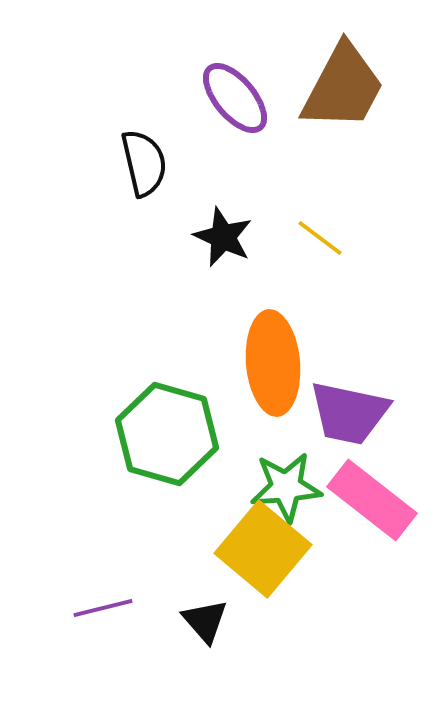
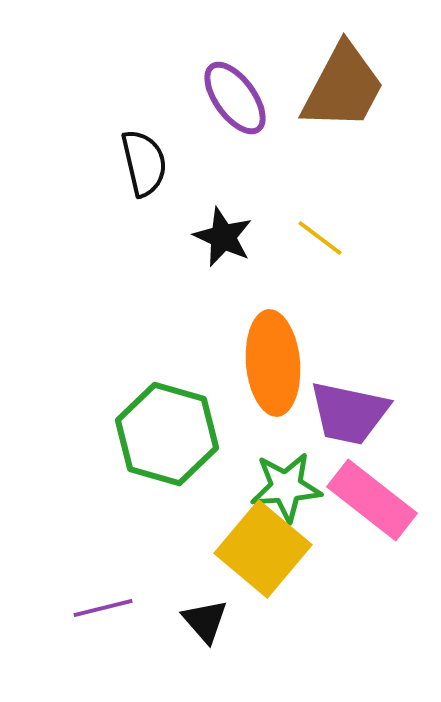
purple ellipse: rotated 4 degrees clockwise
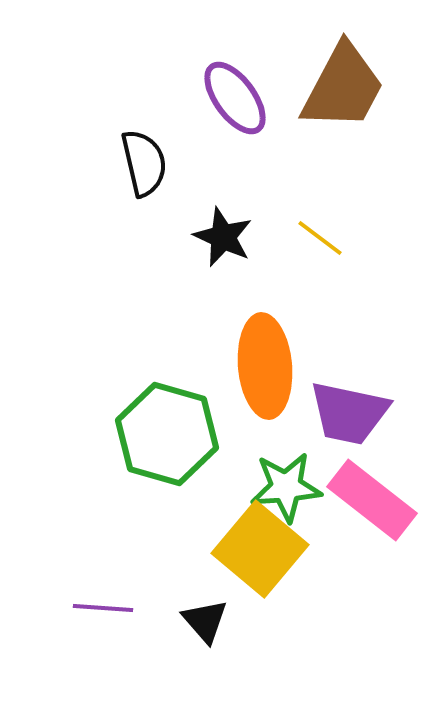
orange ellipse: moved 8 px left, 3 px down
yellow square: moved 3 px left
purple line: rotated 18 degrees clockwise
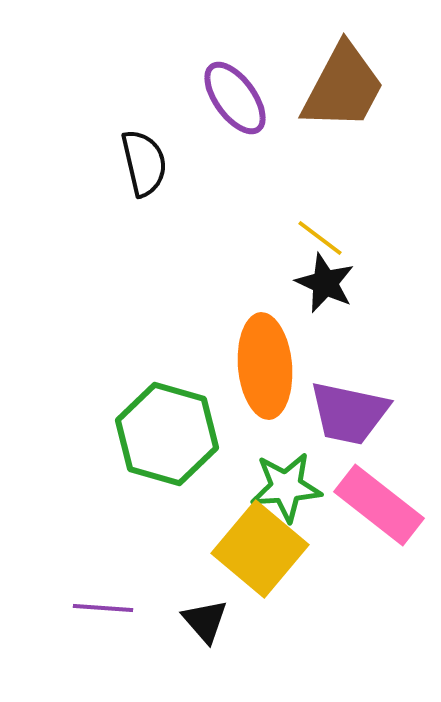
black star: moved 102 px right, 46 px down
pink rectangle: moved 7 px right, 5 px down
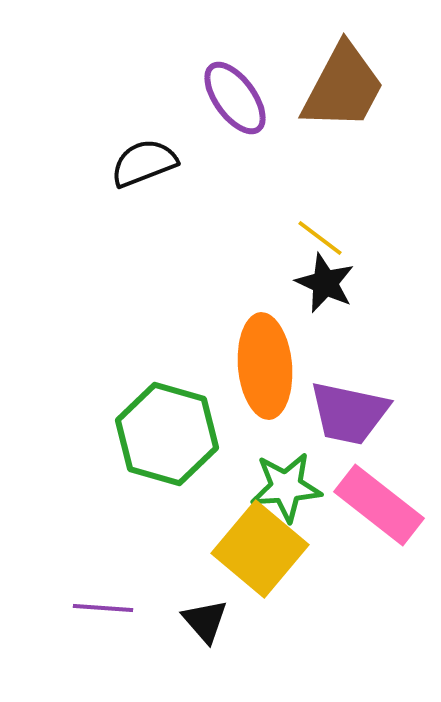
black semicircle: rotated 98 degrees counterclockwise
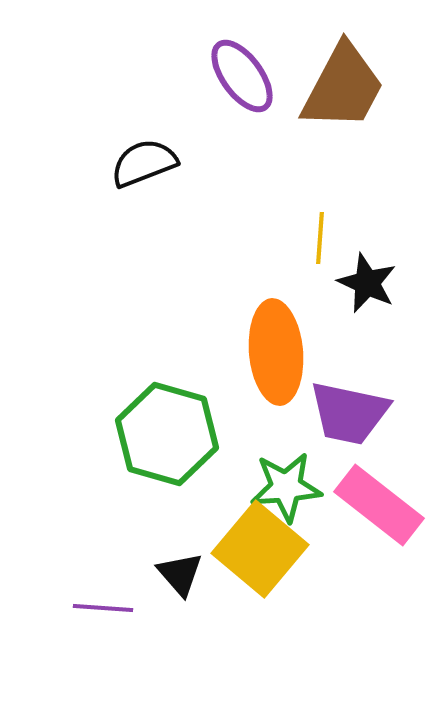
purple ellipse: moved 7 px right, 22 px up
yellow line: rotated 57 degrees clockwise
black star: moved 42 px right
orange ellipse: moved 11 px right, 14 px up
black triangle: moved 25 px left, 47 px up
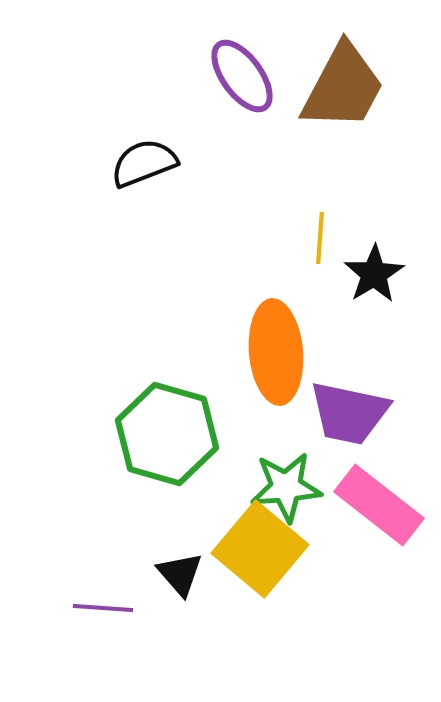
black star: moved 7 px right, 9 px up; rotated 16 degrees clockwise
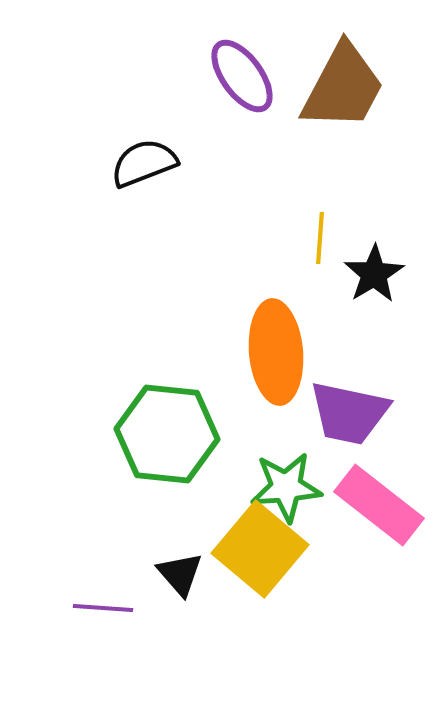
green hexagon: rotated 10 degrees counterclockwise
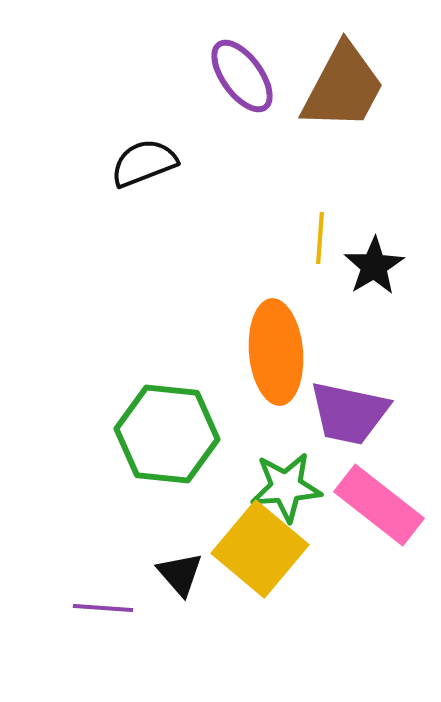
black star: moved 8 px up
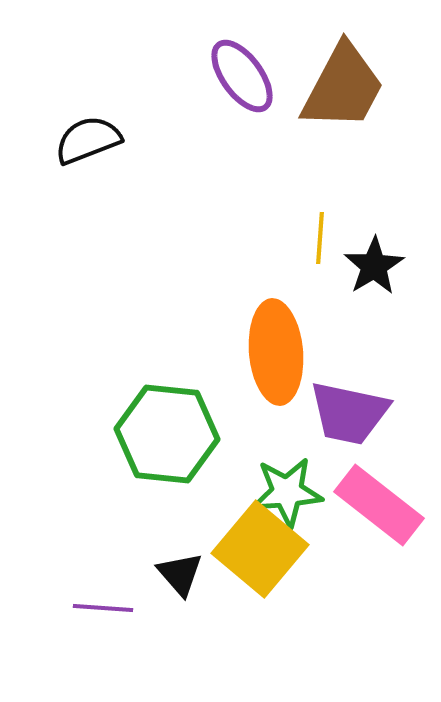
black semicircle: moved 56 px left, 23 px up
green star: moved 1 px right, 5 px down
